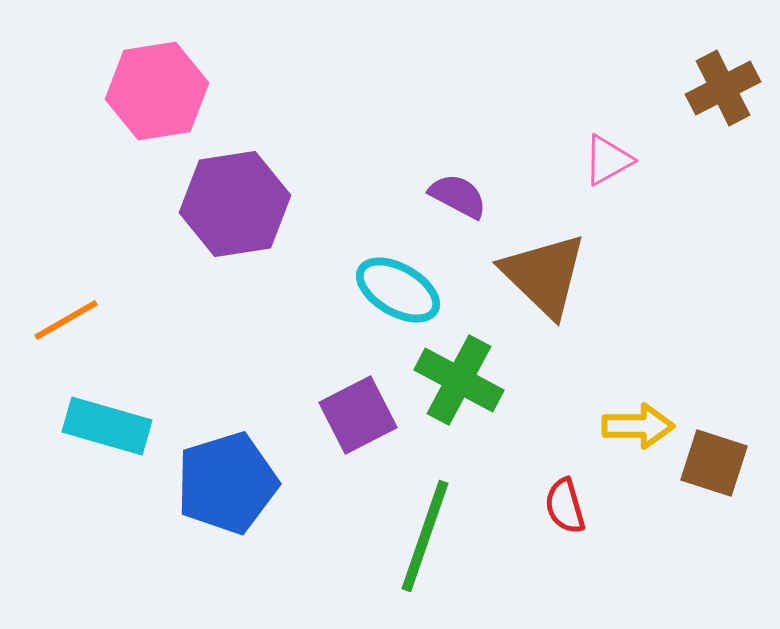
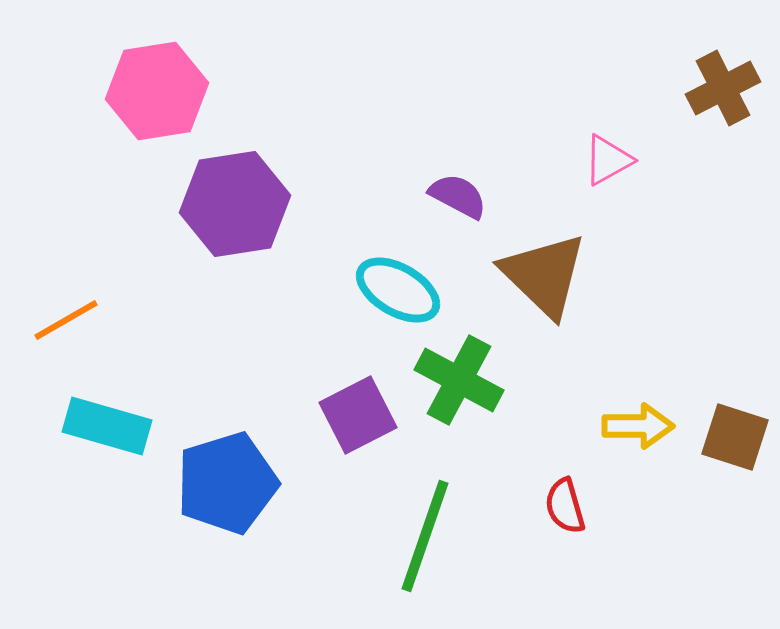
brown square: moved 21 px right, 26 px up
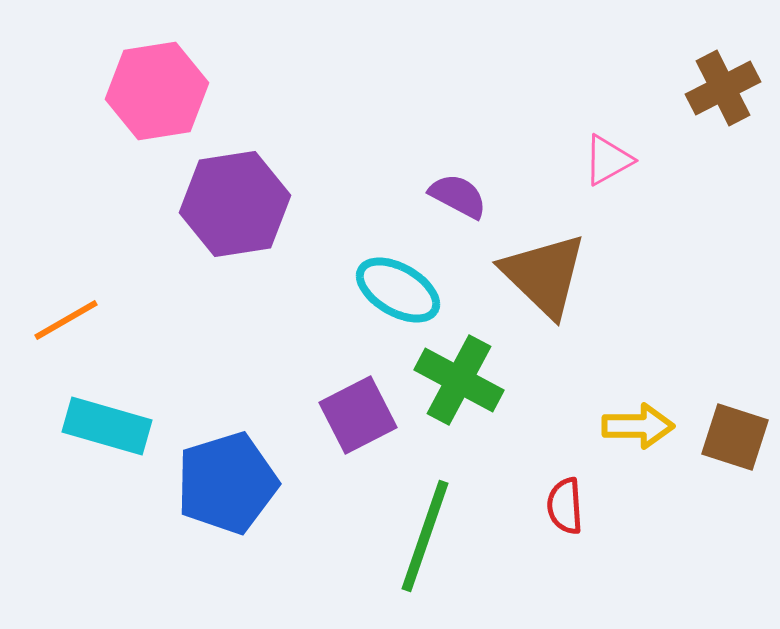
red semicircle: rotated 12 degrees clockwise
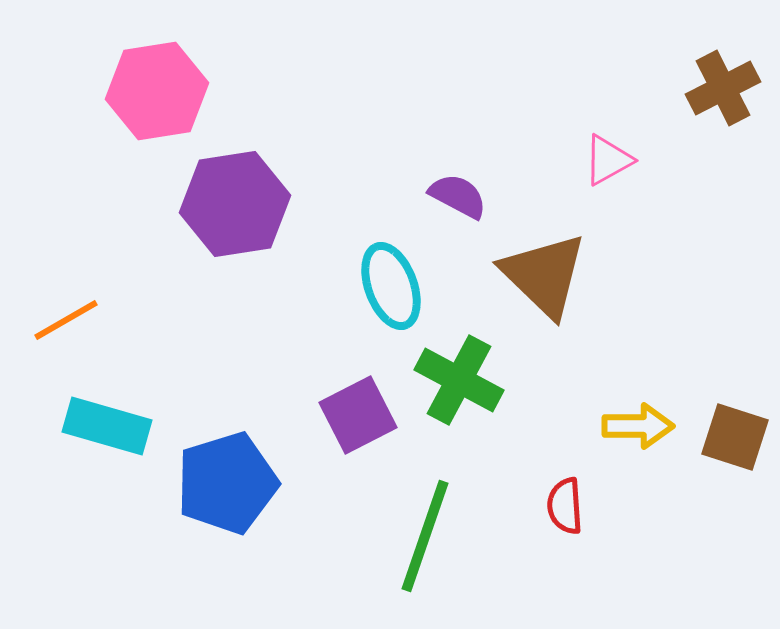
cyan ellipse: moved 7 px left, 4 px up; rotated 40 degrees clockwise
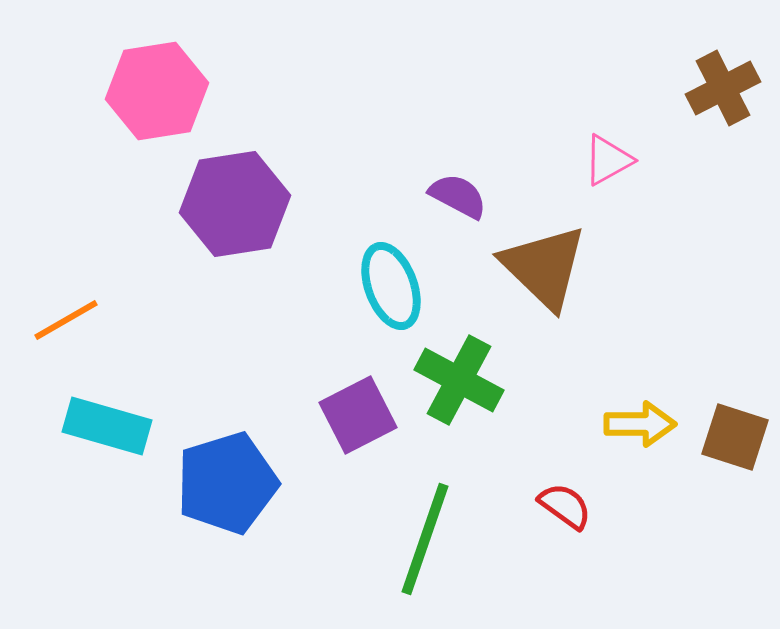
brown triangle: moved 8 px up
yellow arrow: moved 2 px right, 2 px up
red semicircle: rotated 130 degrees clockwise
green line: moved 3 px down
